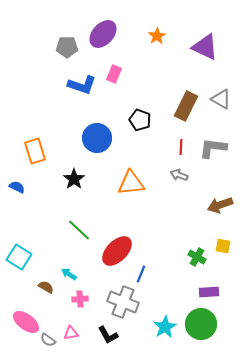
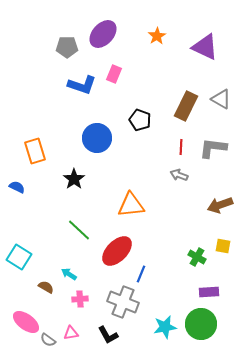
orange triangle: moved 22 px down
cyan star: rotated 20 degrees clockwise
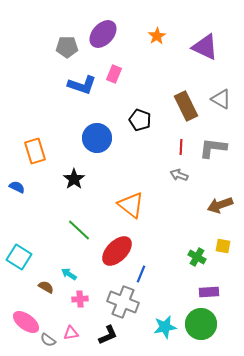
brown rectangle: rotated 52 degrees counterclockwise
orange triangle: rotated 44 degrees clockwise
black L-shape: rotated 85 degrees counterclockwise
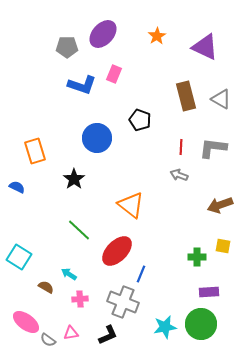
brown rectangle: moved 10 px up; rotated 12 degrees clockwise
green cross: rotated 30 degrees counterclockwise
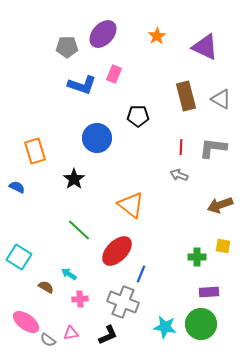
black pentagon: moved 2 px left, 4 px up; rotated 20 degrees counterclockwise
cyan star: rotated 20 degrees clockwise
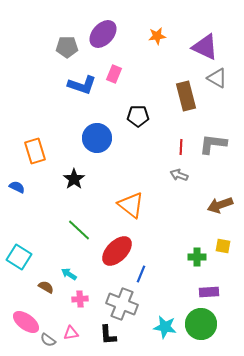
orange star: rotated 24 degrees clockwise
gray triangle: moved 4 px left, 21 px up
gray L-shape: moved 4 px up
gray cross: moved 1 px left, 2 px down
black L-shape: rotated 110 degrees clockwise
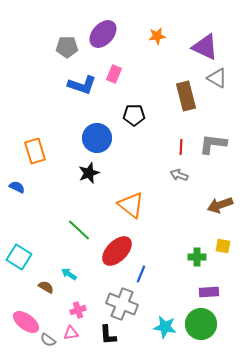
black pentagon: moved 4 px left, 1 px up
black star: moved 15 px right, 6 px up; rotated 15 degrees clockwise
pink cross: moved 2 px left, 11 px down; rotated 14 degrees counterclockwise
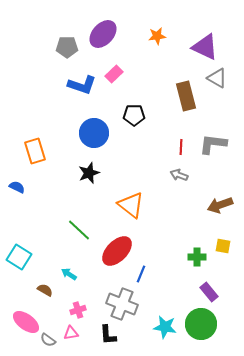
pink rectangle: rotated 24 degrees clockwise
blue circle: moved 3 px left, 5 px up
brown semicircle: moved 1 px left, 3 px down
purple rectangle: rotated 54 degrees clockwise
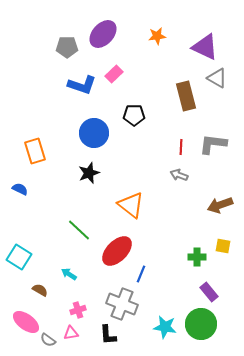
blue semicircle: moved 3 px right, 2 px down
brown semicircle: moved 5 px left
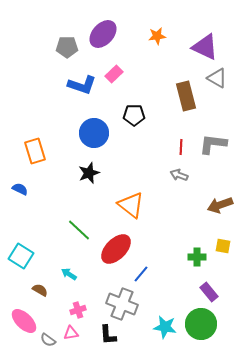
red ellipse: moved 1 px left, 2 px up
cyan square: moved 2 px right, 1 px up
blue line: rotated 18 degrees clockwise
pink ellipse: moved 2 px left, 1 px up; rotated 8 degrees clockwise
